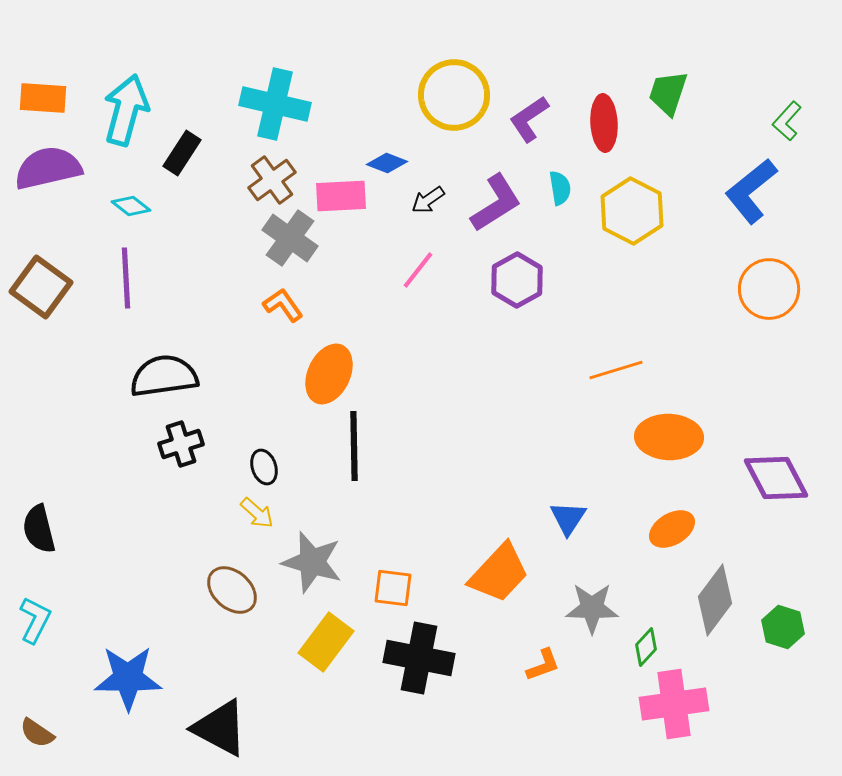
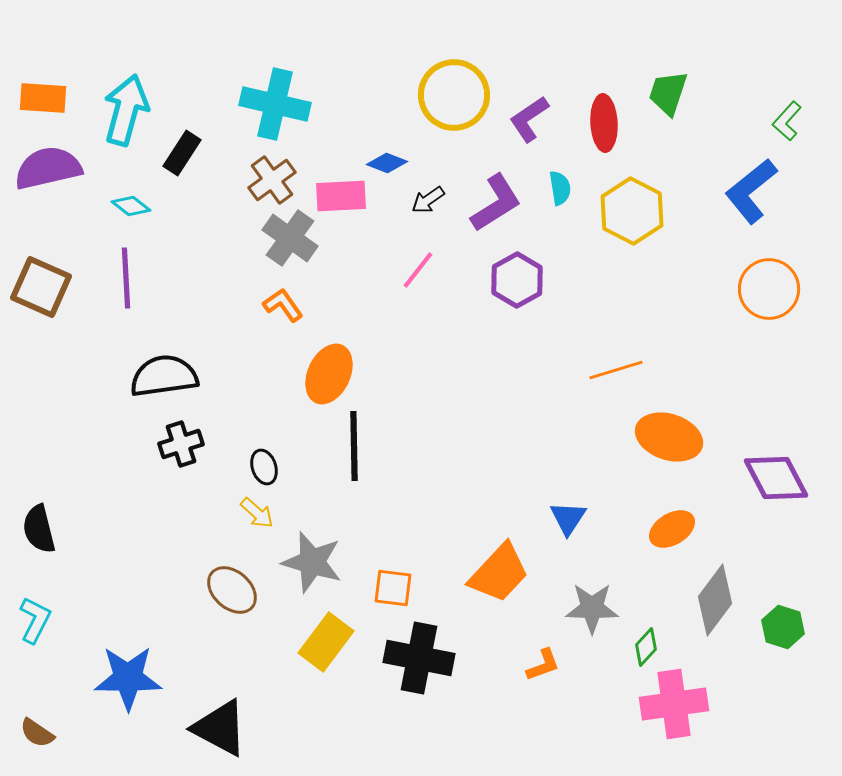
brown square at (41, 287): rotated 12 degrees counterclockwise
orange ellipse at (669, 437): rotated 16 degrees clockwise
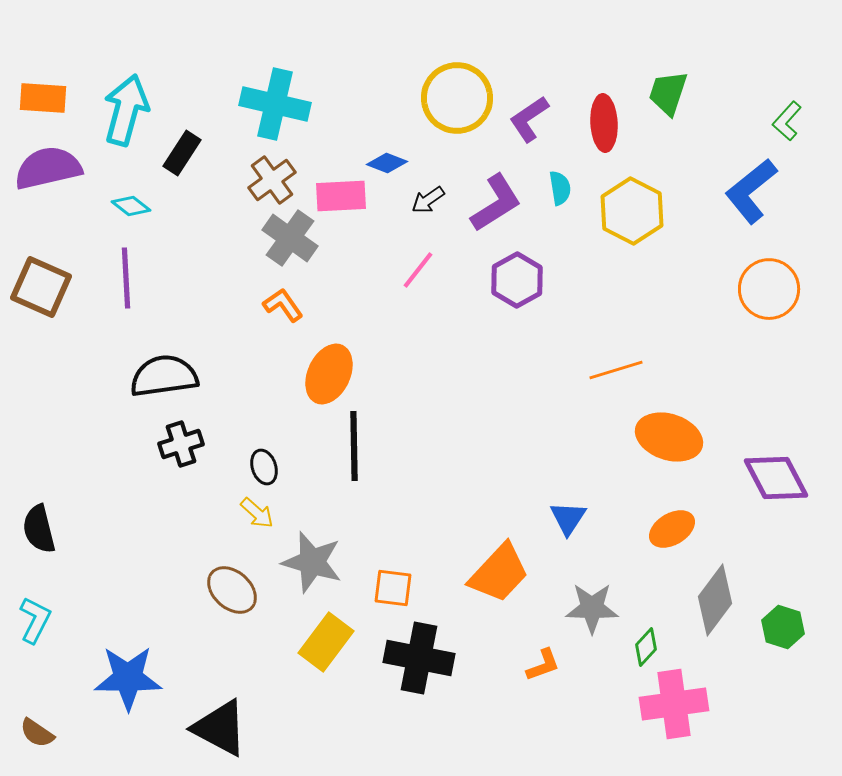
yellow circle at (454, 95): moved 3 px right, 3 px down
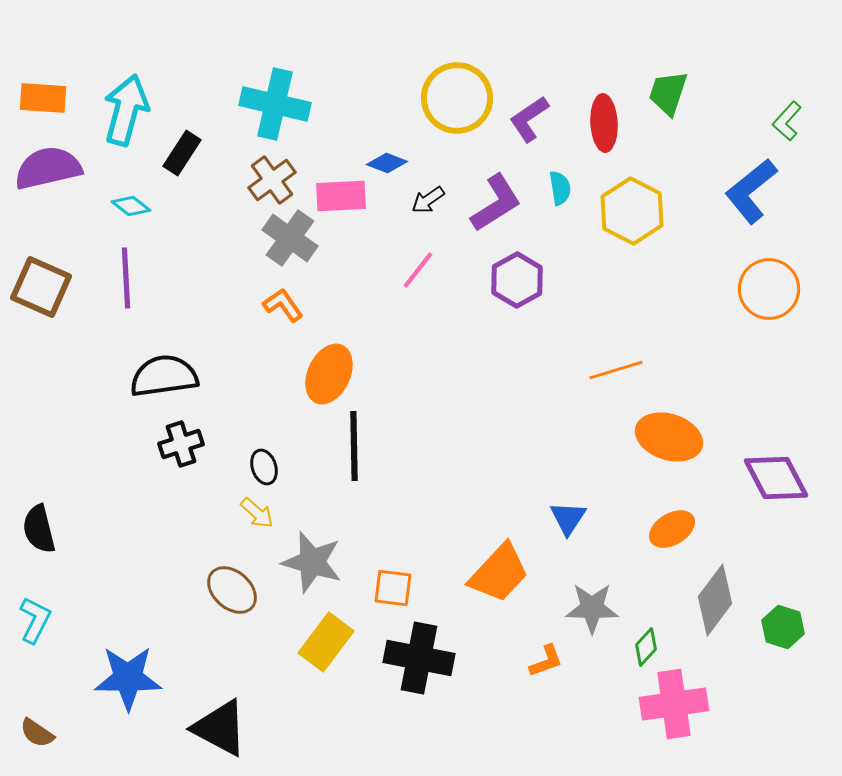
orange L-shape at (543, 665): moved 3 px right, 4 px up
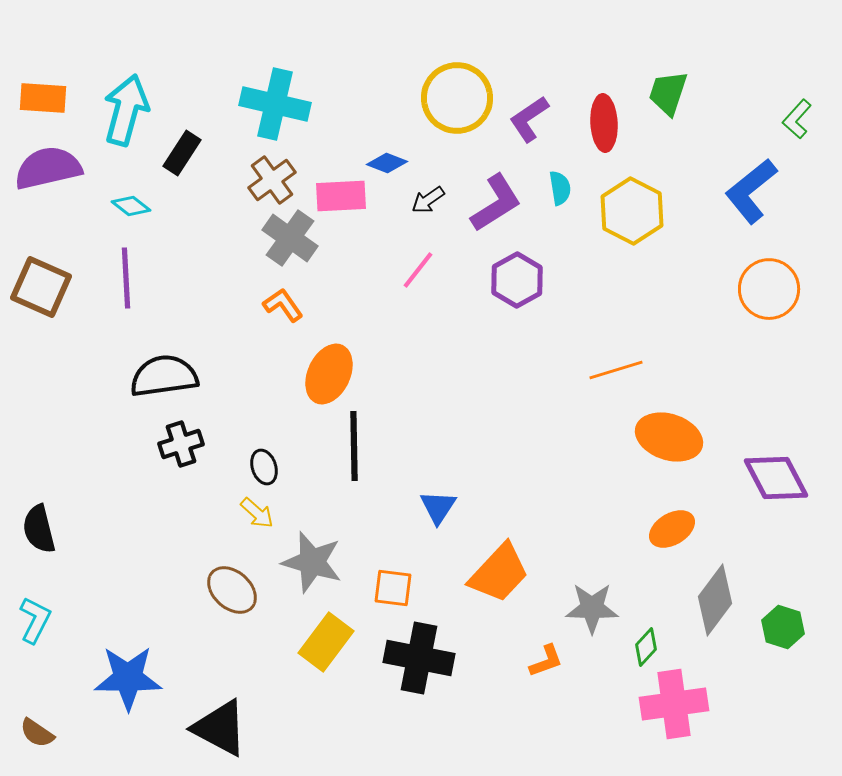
green L-shape at (787, 121): moved 10 px right, 2 px up
blue triangle at (568, 518): moved 130 px left, 11 px up
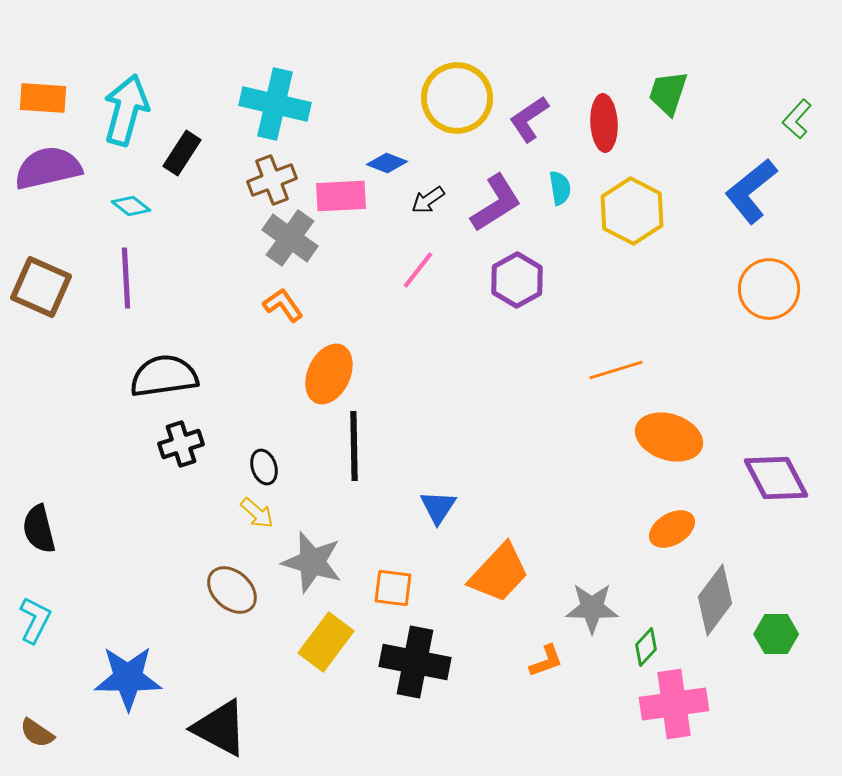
brown cross at (272, 180): rotated 15 degrees clockwise
green hexagon at (783, 627): moved 7 px left, 7 px down; rotated 18 degrees counterclockwise
black cross at (419, 658): moved 4 px left, 4 px down
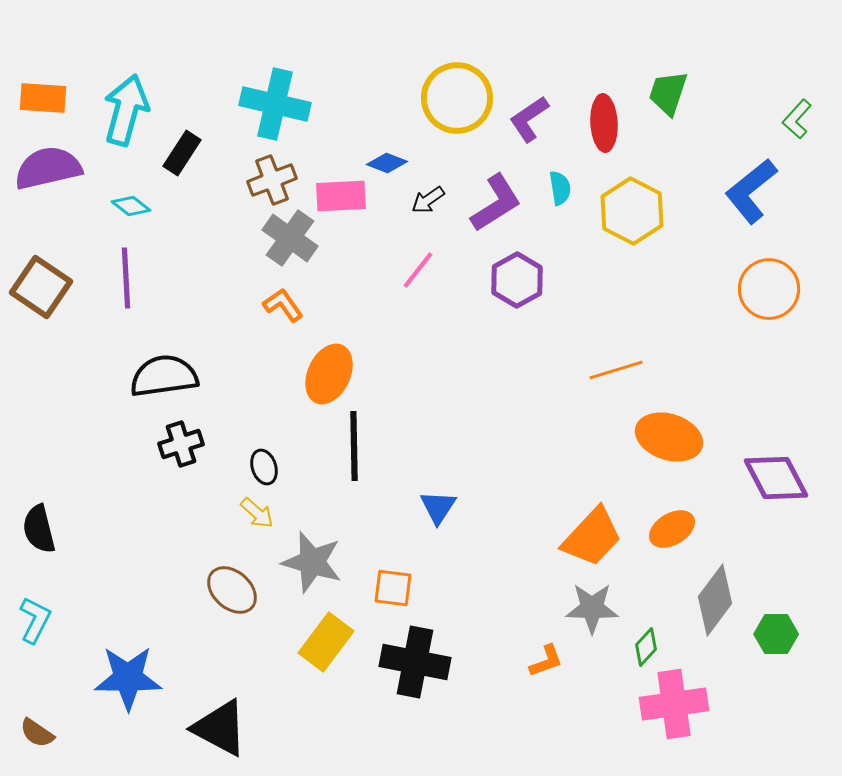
brown square at (41, 287): rotated 10 degrees clockwise
orange trapezoid at (499, 573): moved 93 px right, 36 px up
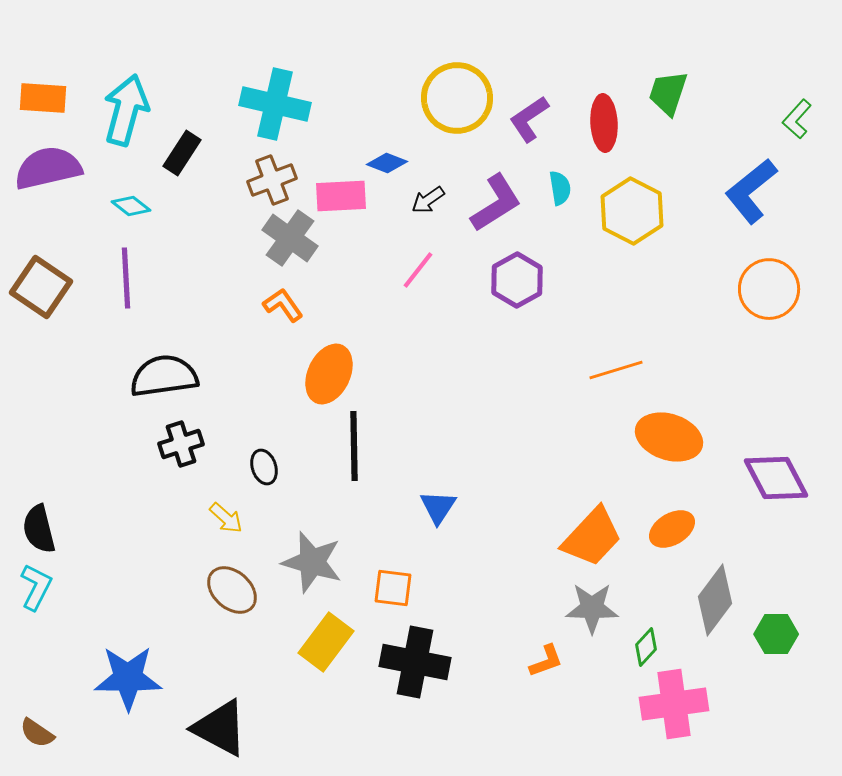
yellow arrow at (257, 513): moved 31 px left, 5 px down
cyan L-shape at (35, 620): moved 1 px right, 33 px up
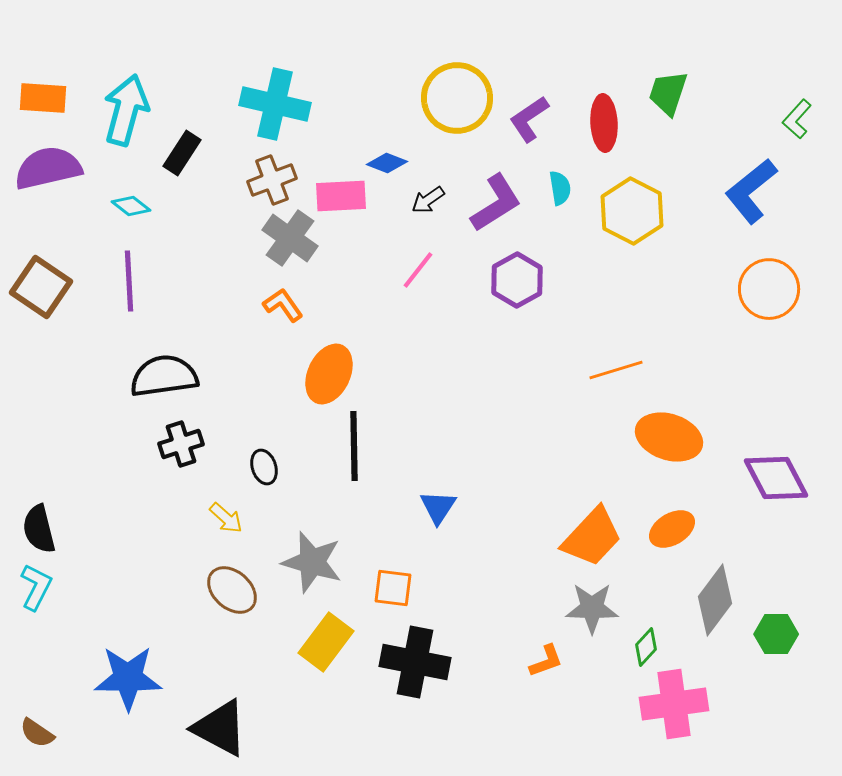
purple line at (126, 278): moved 3 px right, 3 px down
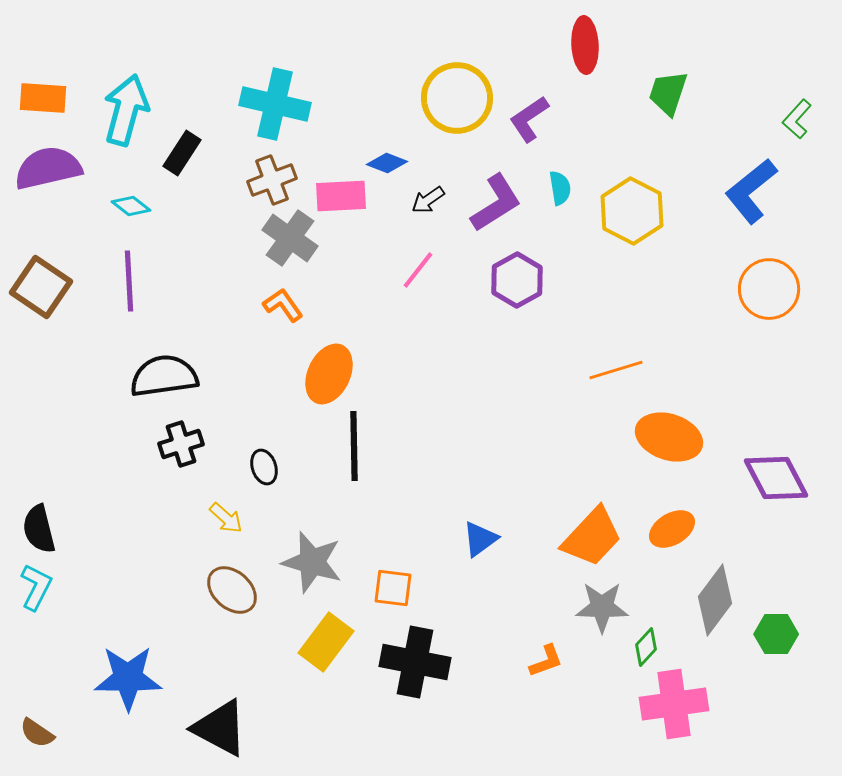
red ellipse at (604, 123): moved 19 px left, 78 px up
blue triangle at (438, 507): moved 42 px right, 32 px down; rotated 21 degrees clockwise
gray star at (592, 608): moved 10 px right, 1 px up
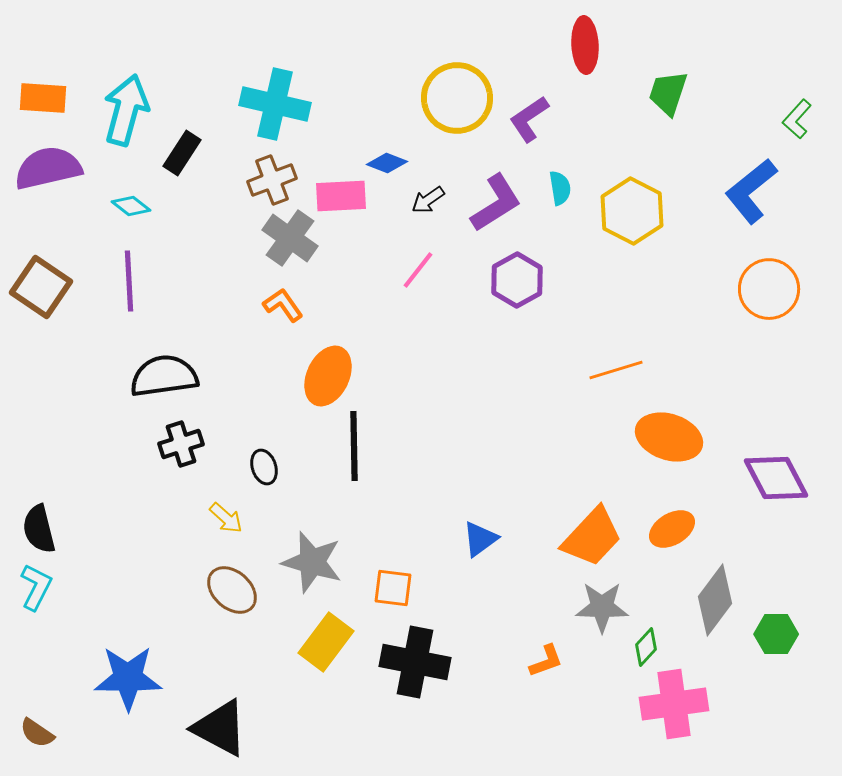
orange ellipse at (329, 374): moved 1 px left, 2 px down
